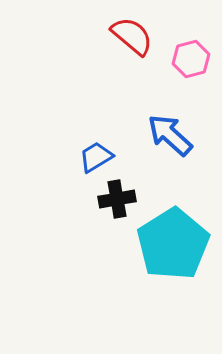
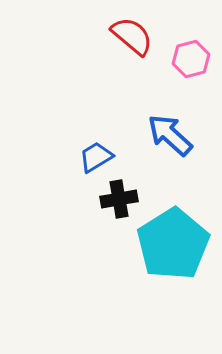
black cross: moved 2 px right
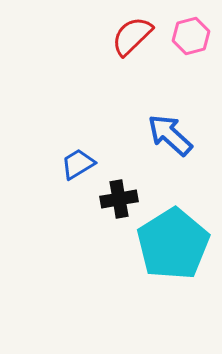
red semicircle: rotated 84 degrees counterclockwise
pink hexagon: moved 23 px up
blue trapezoid: moved 18 px left, 7 px down
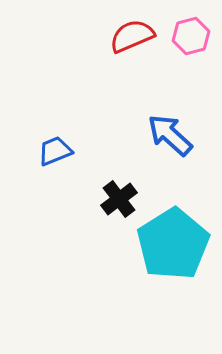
red semicircle: rotated 21 degrees clockwise
blue trapezoid: moved 23 px left, 13 px up; rotated 9 degrees clockwise
black cross: rotated 27 degrees counterclockwise
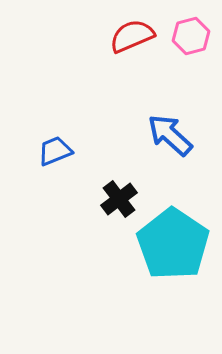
cyan pentagon: rotated 6 degrees counterclockwise
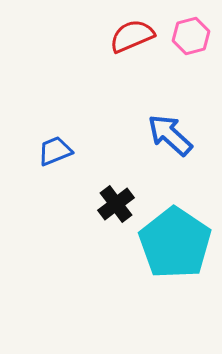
black cross: moved 3 px left, 5 px down
cyan pentagon: moved 2 px right, 1 px up
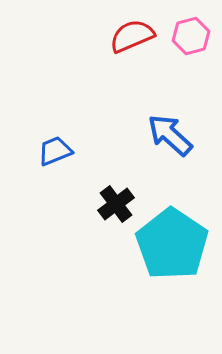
cyan pentagon: moved 3 px left, 1 px down
